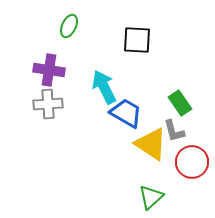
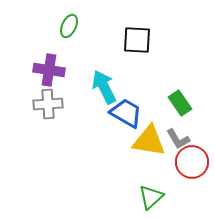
gray L-shape: moved 4 px right, 8 px down; rotated 15 degrees counterclockwise
yellow triangle: moved 2 px left, 3 px up; rotated 24 degrees counterclockwise
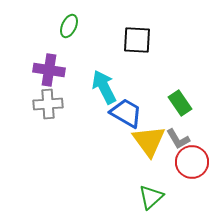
yellow triangle: rotated 45 degrees clockwise
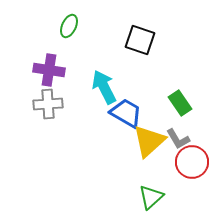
black square: moved 3 px right; rotated 16 degrees clockwise
yellow triangle: rotated 24 degrees clockwise
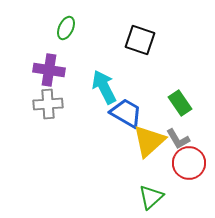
green ellipse: moved 3 px left, 2 px down
red circle: moved 3 px left, 1 px down
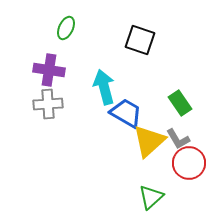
cyan arrow: rotated 12 degrees clockwise
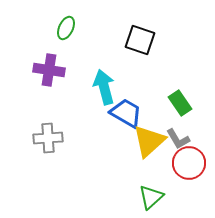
gray cross: moved 34 px down
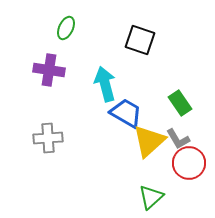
cyan arrow: moved 1 px right, 3 px up
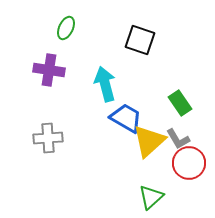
blue trapezoid: moved 5 px down
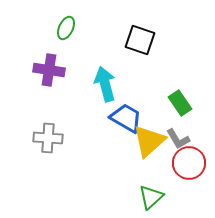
gray cross: rotated 8 degrees clockwise
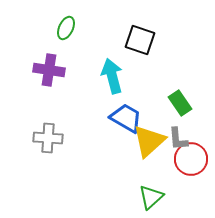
cyan arrow: moved 7 px right, 8 px up
gray L-shape: rotated 25 degrees clockwise
red circle: moved 2 px right, 4 px up
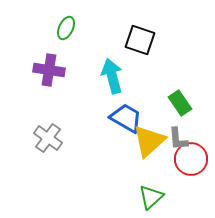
gray cross: rotated 32 degrees clockwise
